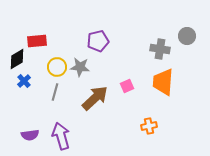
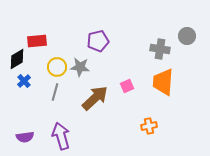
purple semicircle: moved 5 px left, 2 px down
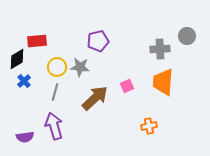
gray cross: rotated 12 degrees counterclockwise
purple arrow: moved 7 px left, 10 px up
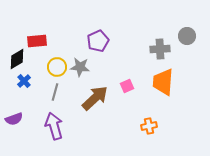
purple pentagon: rotated 10 degrees counterclockwise
purple semicircle: moved 11 px left, 18 px up; rotated 12 degrees counterclockwise
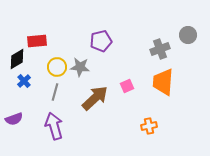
gray circle: moved 1 px right, 1 px up
purple pentagon: moved 3 px right; rotated 10 degrees clockwise
gray cross: rotated 18 degrees counterclockwise
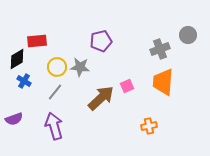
blue cross: rotated 16 degrees counterclockwise
gray line: rotated 24 degrees clockwise
brown arrow: moved 6 px right
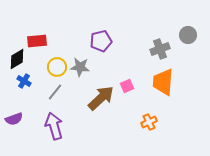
orange cross: moved 4 px up; rotated 14 degrees counterclockwise
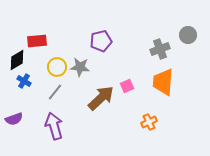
black diamond: moved 1 px down
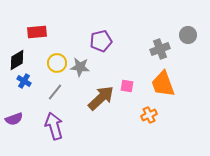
red rectangle: moved 9 px up
yellow circle: moved 4 px up
orange trapezoid: moved 2 px down; rotated 24 degrees counterclockwise
pink square: rotated 32 degrees clockwise
orange cross: moved 7 px up
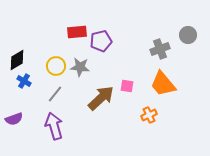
red rectangle: moved 40 px right
yellow circle: moved 1 px left, 3 px down
orange trapezoid: rotated 20 degrees counterclockwise
gray line: moved 2 px down
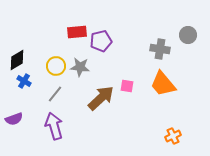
gray cross: rotated 30 degrees clockwise
orange cross: moved 24 px right, 21 px down
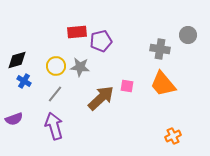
black diamond: rotated 15 degrees clockwise
